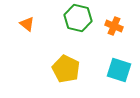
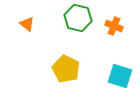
cyan square: moved 1 px right, 6 px down
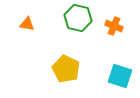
orange triangle: rotated 28 degrees counterclockwise
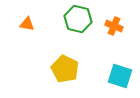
green hexagon: moved 1 px down
yellow pentagon: moved 1 px left
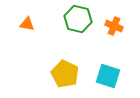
yellow pentagon: moved 5 px down
cyan square: moved 12 px left
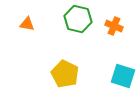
cyan square: moved 15 px right
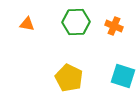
green hexagon: moved 2 px left, 3 px down; rotated 16 degrees counterclockwise
yellow pentagon: moved 4 px right, 4 px down
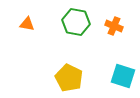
green hexagon: rotated 12 degrees clockwise
